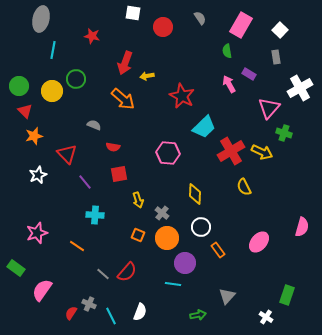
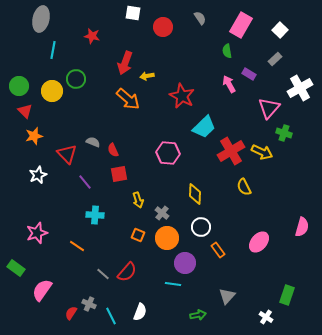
gray rectangle at (276, 57): moved 1 px left, 2 px down; rotated 56 degrees clockwise
orange arrow at (123, 99): moved 5 px right
gray semicircle at (94, 125): moved 1 px left, 17 px down
red semicircle at (113, 147): moved 3 px down; rotated 56 degrees clockwise
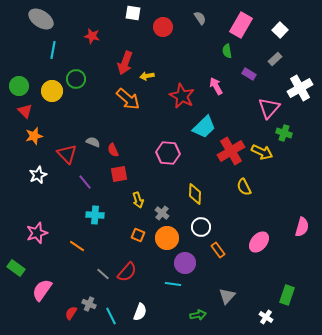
gray ellipse at (41, 19): rotated 70 degrees counterclockwise
pink arrow at (229, 84): moved 13 px left, 2 px down
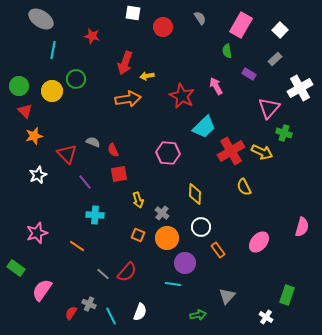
orange arrow at (128, 99): rotated 50 degrees counterclockwise
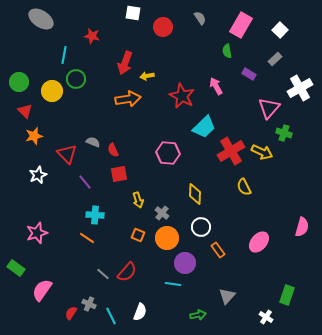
cyan line at (53, 50): moved 11 px right, 5 px down
green circle at (19, 86): moved 4 px up
orange line at (77, 246): moved 10 px right, 8 px up
